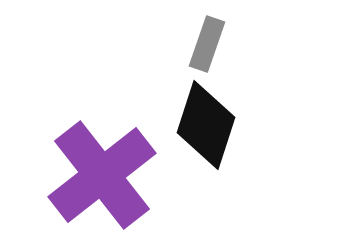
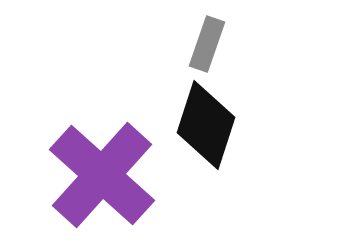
purple cross: rotated 10 degrees counterclockwise
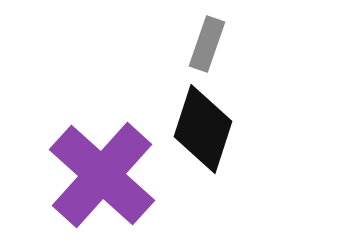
black diamond: moved 3 px left, 4 px down
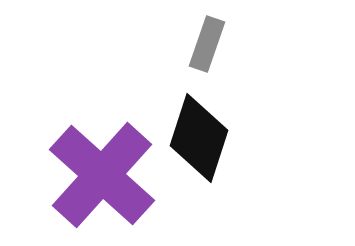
black diamond: moved 4 px left, 9 px down
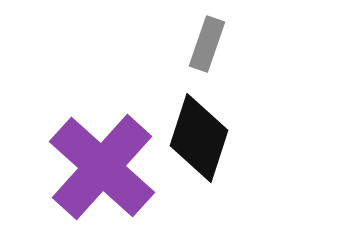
purple cross: moved 8 px up
